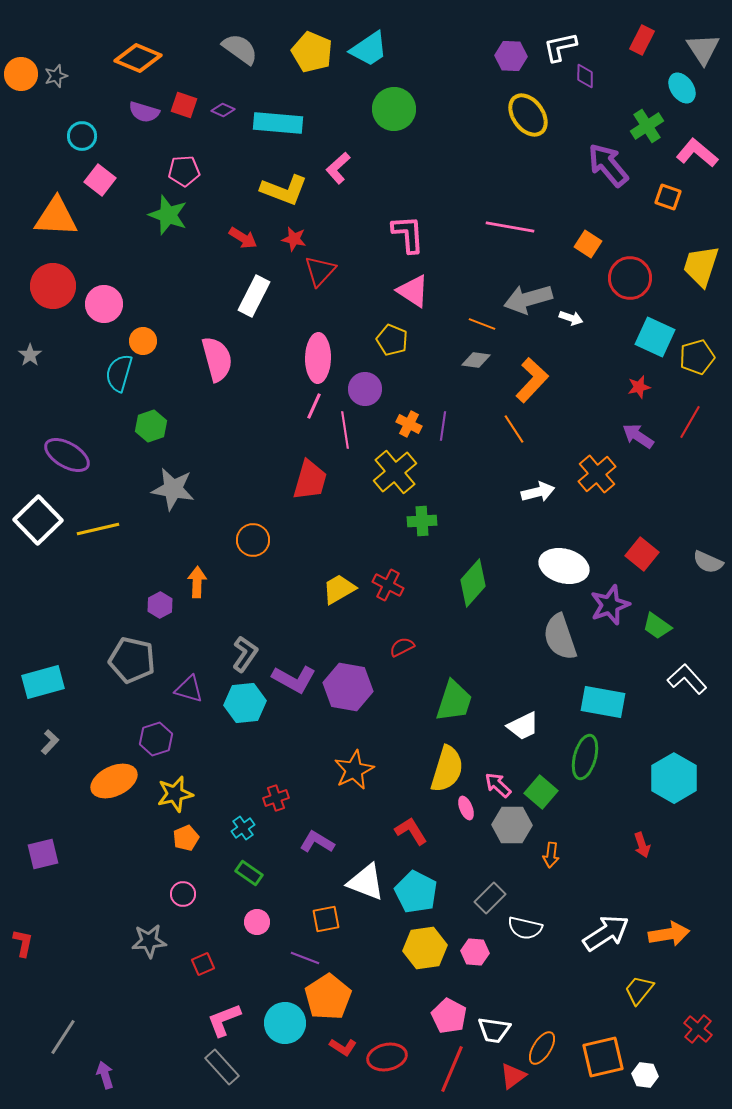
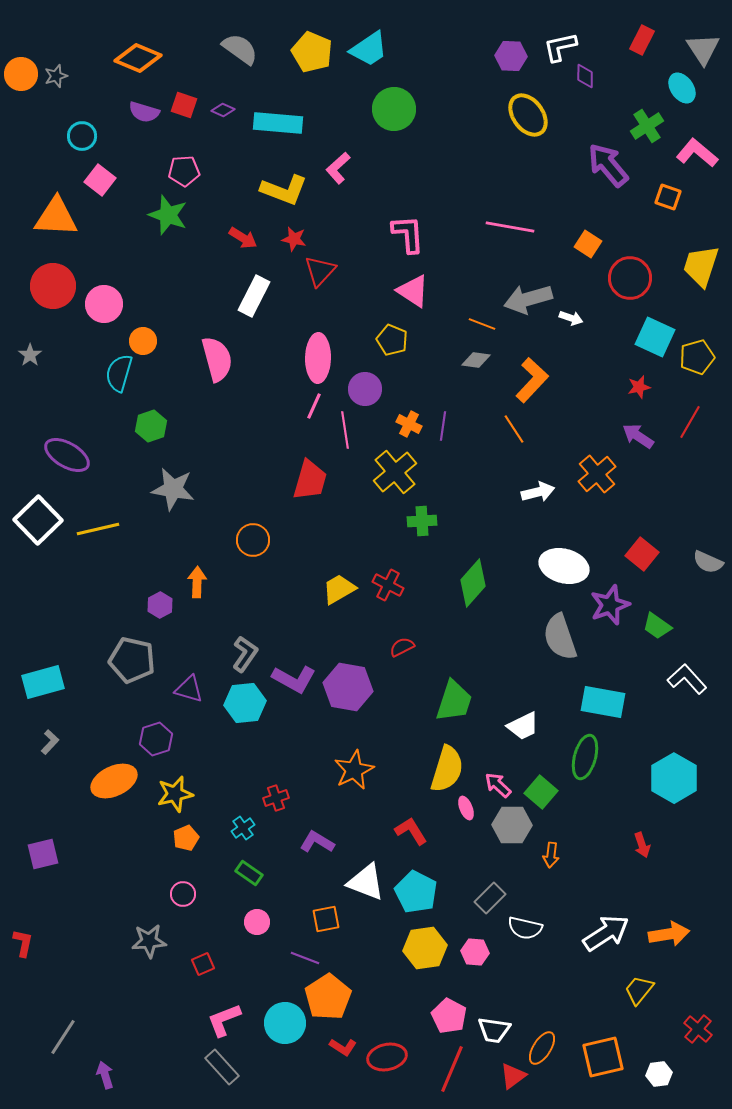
white hexagon at (645, 1075): moved 14 px right, 1 px up; rotated 15 degrees counterclockwise
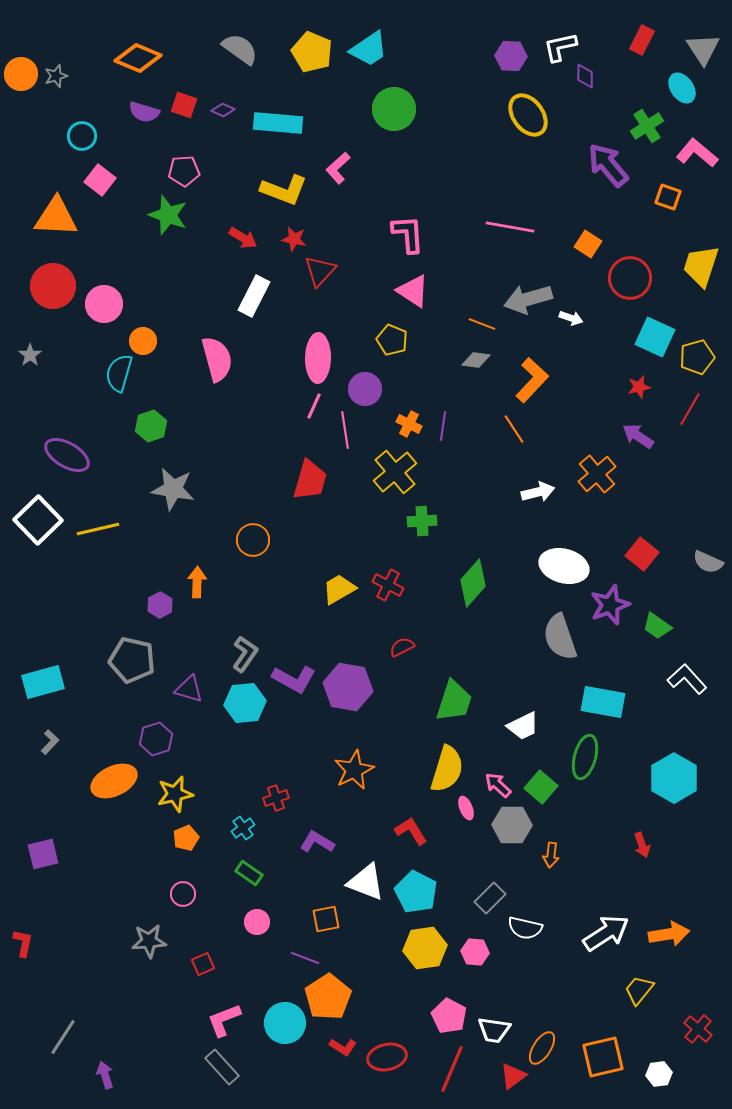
red line at (690, 422): moved 13 px up
green square at (541, 792): moved 5 px up
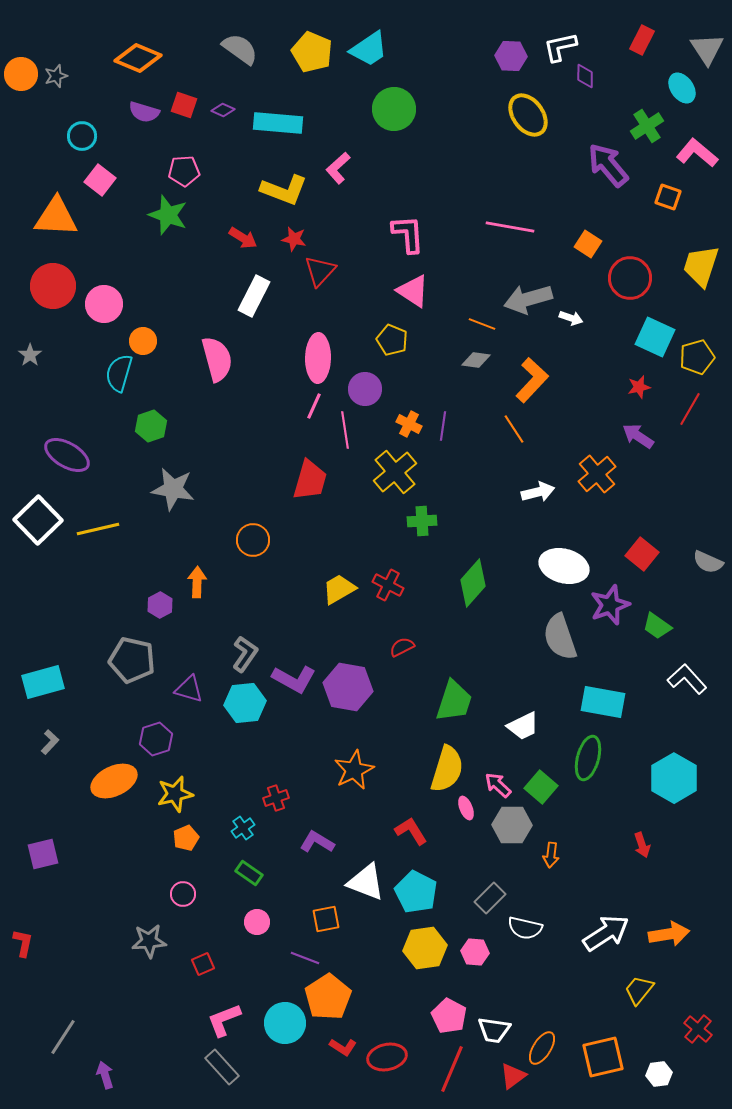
gray triangle at (703, 49): moved 4 px right
green ellipse at (585, 757): moved 3 px right, 1 px down
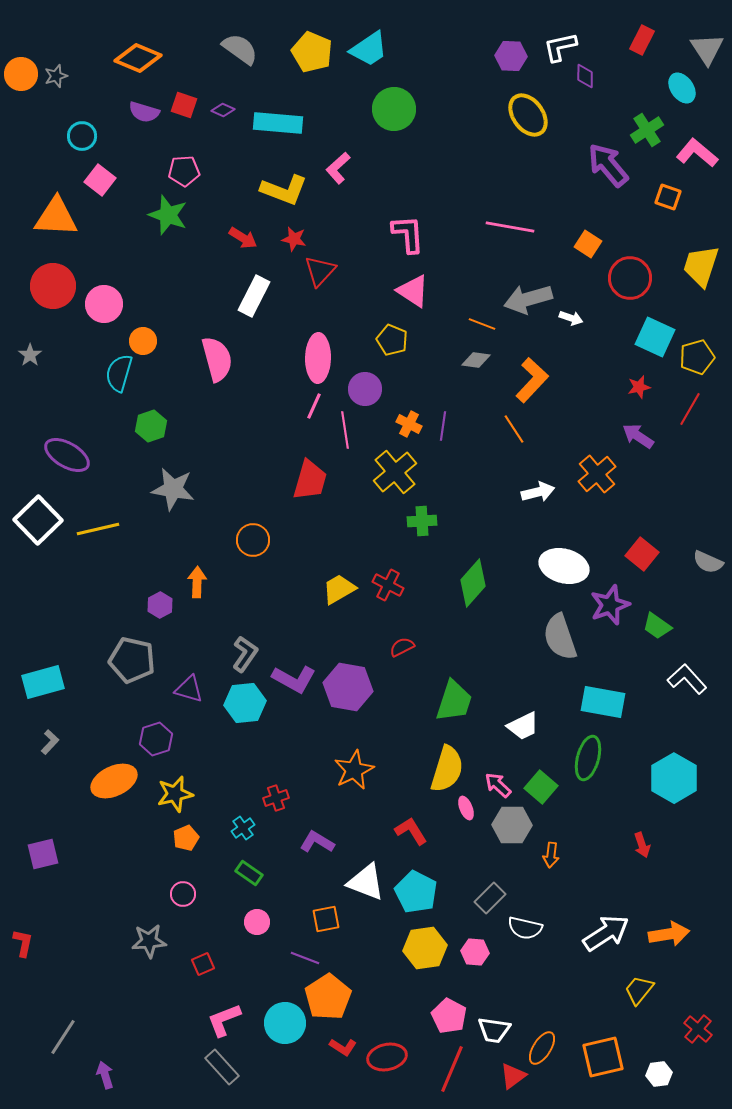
green cross at (647, 126): moved 4 px down
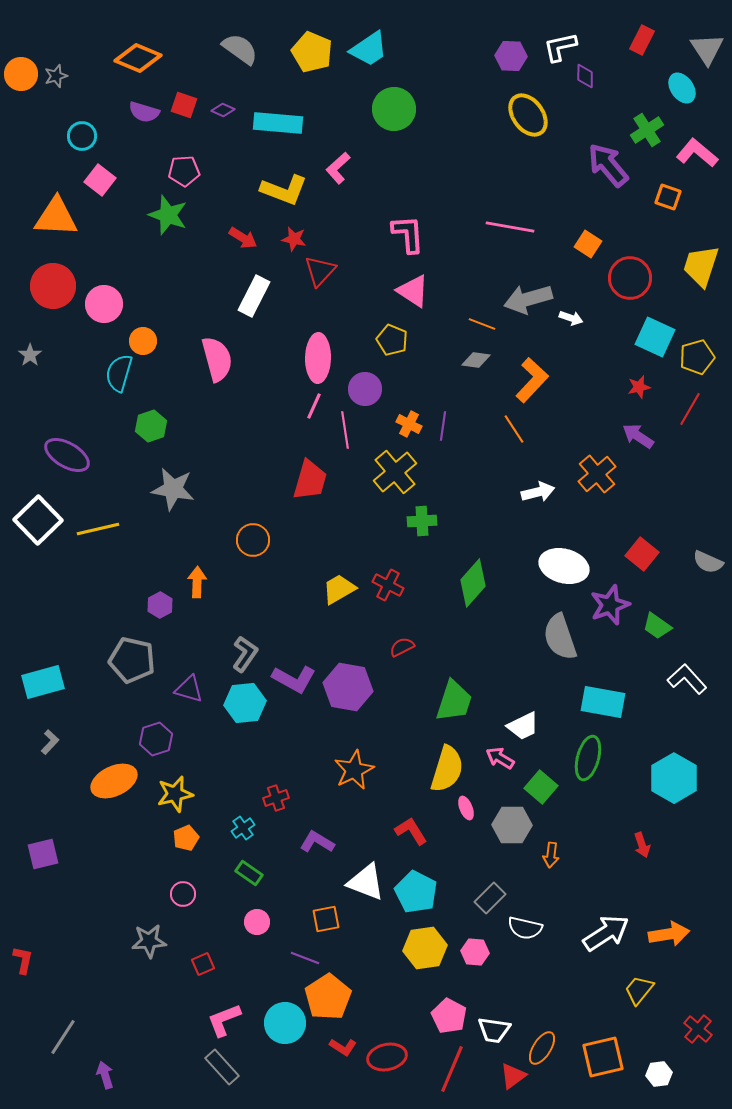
pink arrow at (498, 785): moved 2 px right, 27 px up; rotated 12 degrees counterclockwise
red L-shape at (23, 943): moved 17 px down
